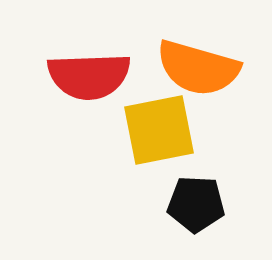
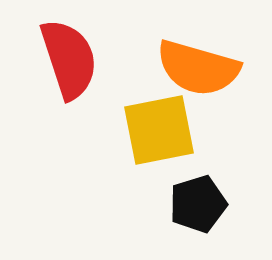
red semicircle: moved 20 px left, 17 px up; rotated 106 degrees counterclockwise
black pentagon: moved 2 px right; rotated 20 degrees counterclockwise
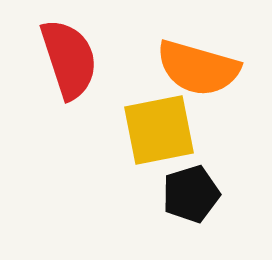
black pentagon: moved 7 px left, 10 px up
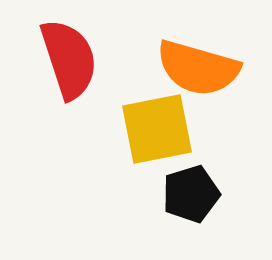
yellow square: moved 2 px left, 1 px up
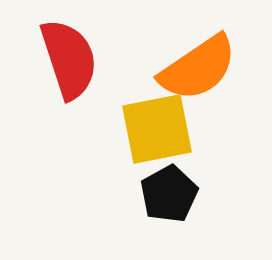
orange semicircle: rotated 50 degrees counterclockwise
black pentagon: moved 22 px left; rotated 12 degrees counterclockwise
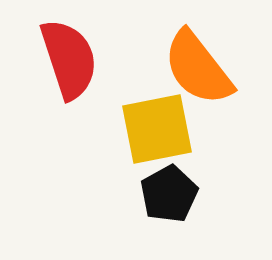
orange semicircle: rotated 86 degrees clockwise
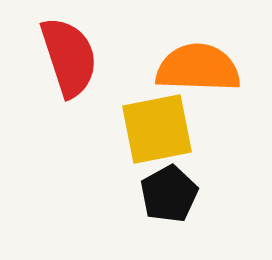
red semicircle: moved 2 px up
orange semicircle: rotated 130 degrees clockwise
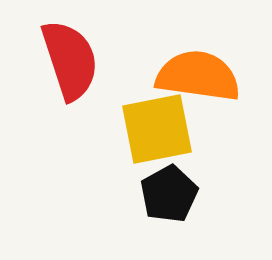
red semicircle: moved 1 px right, 3 px down
orange semicircle: moved 8 px down; rotated 6 degrees clockwise
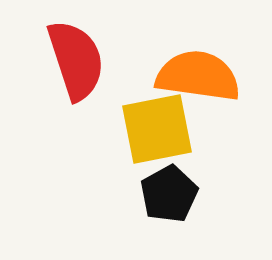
red semicircle: moved 6 px right
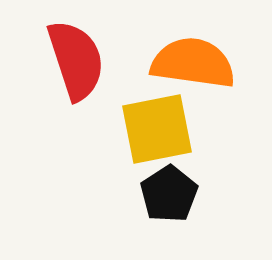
orange semicircle: moved 5 px left, 13 px up
black pentagon: rotated 4 degrees counterclockwise
